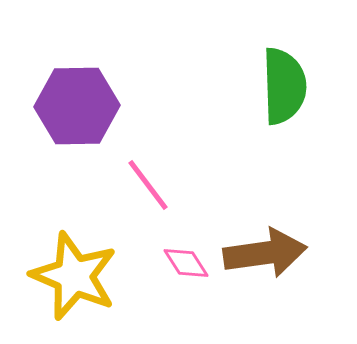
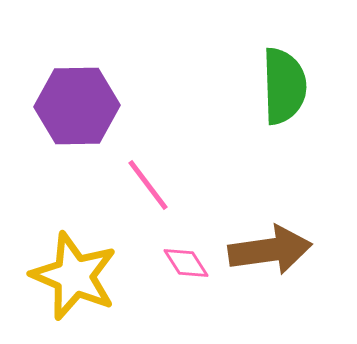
brown arrow: moved 5 px right, 3 px up
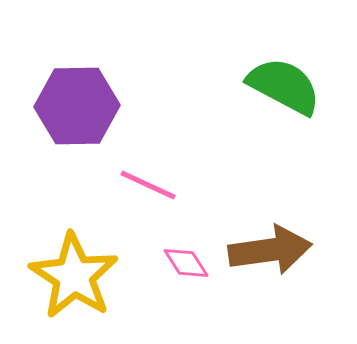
green semicircle: rotated 60 degrees counterclockwise
pink line: rotated 28 degrees counterclockwise
yellow star: rotated 10 degrees clockwise
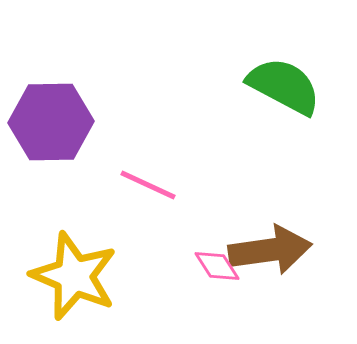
purple hexagon: moved 26 px left, 16 px down
pink diamond: moved 31 px right, 3 px down
yellow star: rotated 10 degrees counterclockwise
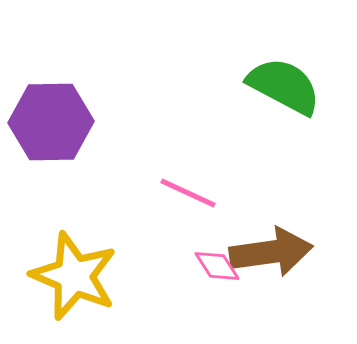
pink line: moved 40 px right, 8 px down
brown arrow: moved 1 px right, 2 px down
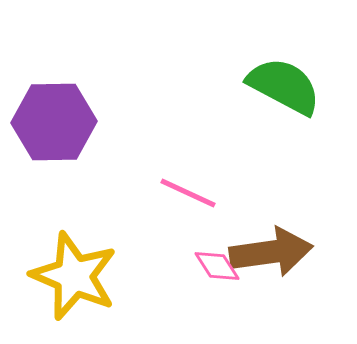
purple hexagon: moved 3 px right
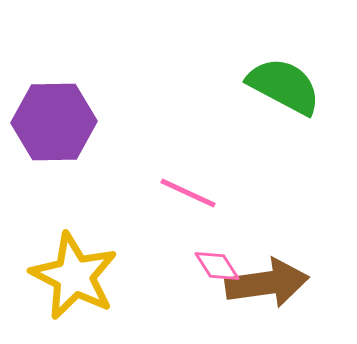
brown arrow: moved 4 px left, 31 px down
yellow star: rotated 4 degrees clockwise
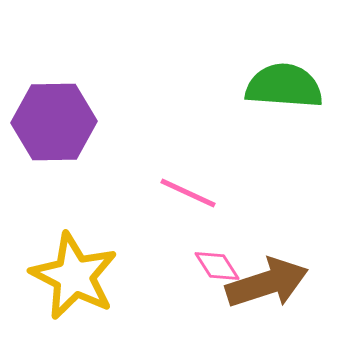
green semicircle: rotated 24 degrees counterclockwise
brown arrow: rotated 10 degrees counterclockwise
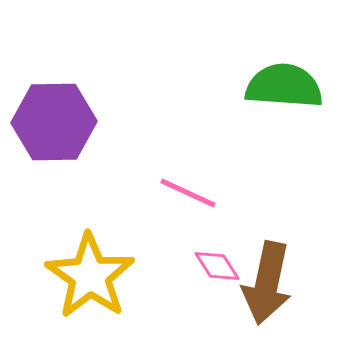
yellow star: moved 16 px right; rotated 8 degrees clockwise
brown arrow: rotated 120 degrees clockwise
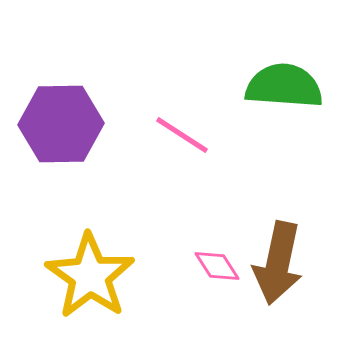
purple hexagon: moved 7 px right, 2 px down
pink line: moved 6 px left, 58 px up; rotated 8 degrees clockwise
brown arrow: moved 11 px right, 20 px up
